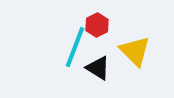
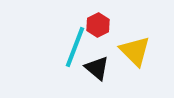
red hexagon: moved 1 px right
black triangle: moved 1 px left; rotated 8 degrees clockwise
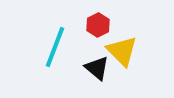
cyan line: moved 20 px left
yellow triangle: moved 13 px left
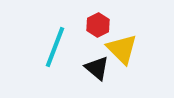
yellow triangle: moved 2 px up
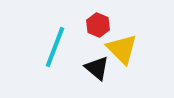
red hexagon: rotated 10 degrees counterclockwise
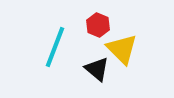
black triangle: moved 1 px down
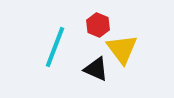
yellow triangle: rotated 8 degrees clockwise
black triangle: moved 1 px left; rotated 16 degrees counterclockwise
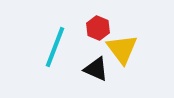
red hexagon: moved 3 px down
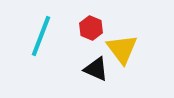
red hexagon: moved 7 px left
cyan line: moved 14 px left, 11 px up
